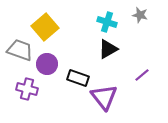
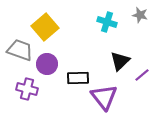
black triangle: moved 12 px right, 12 px down; rotated 15 degrees counterclockwise
black rectangle: rotated 20 degrees counterclockwise
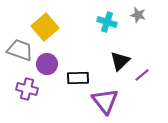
gray star: moved 2 px left
purple triangle: moved 1 px right, 4 px down
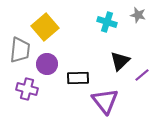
gray trapezoid: rotated 76 degrees clockwise
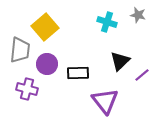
black rectangle: moved 5 px up
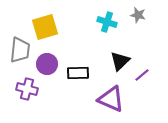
yellow square: rotated 24 degrees clockwise
purple triangle: moved 6 px right, 2 px up; rotated 28 degrees counterclockwise
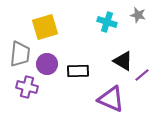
gray trapezoid: moved 4 px down
black triangle: moved 3 px right; rotated 45 degrees counterclockwise
black rectangle: moved 2 px up
purple cross: moved 2 px up
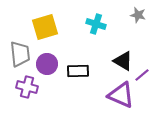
cyan cross: moved 11 px left, 2 px down
gray trapezoid: rotated 12 degrees counterclockwise
purple triangle: moved 10 px right, 4 px up
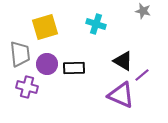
gray star: moved 5 px right, 4 px up
black rectangle: moved 4 px left, 3 px up
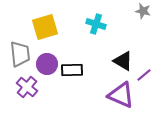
black rectangle: moved 2 px left, 2 px down
purple line: moved 2 px right
purple cross: rotated 25 degrees clockwise
